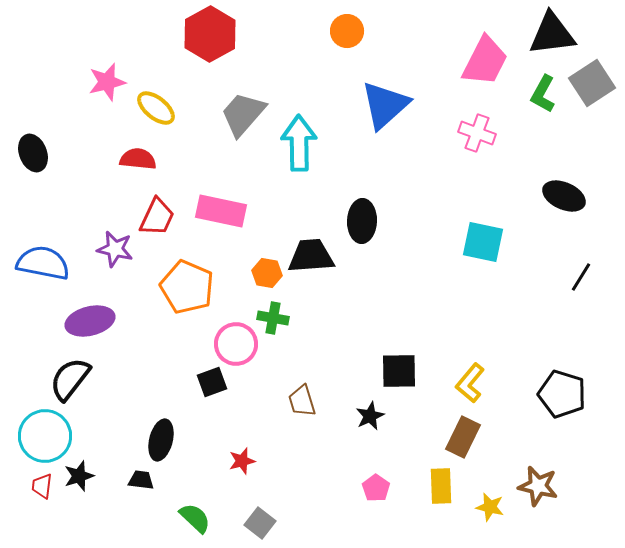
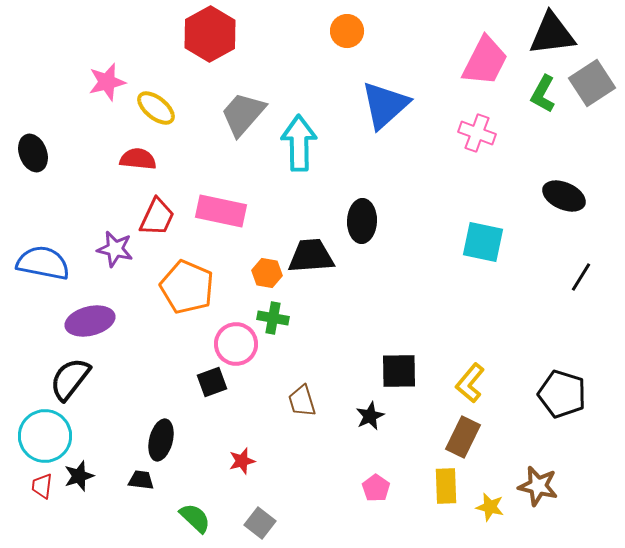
yellow rectangle at (441, 486): moved 5 px right
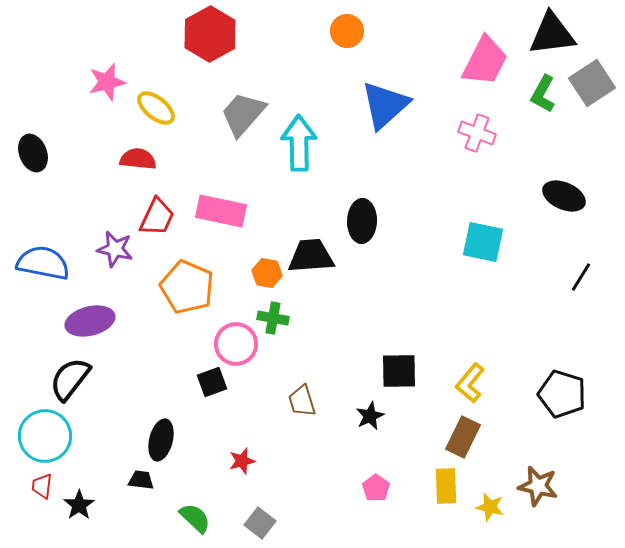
black star at (79, 476): moved 29 px down; rotated 16 degrees counterclockwise
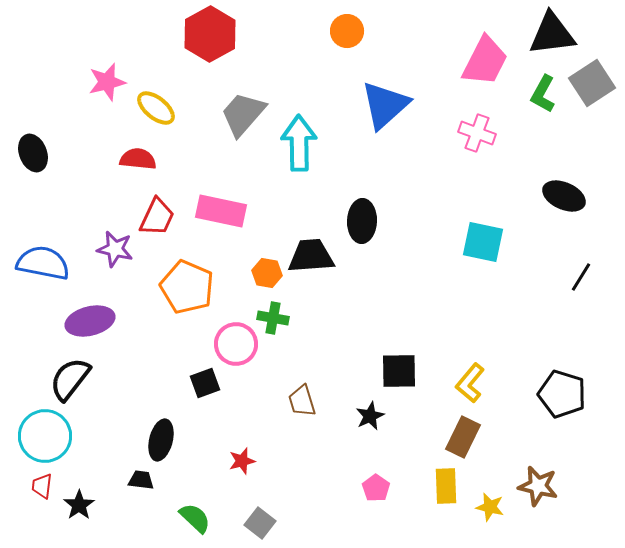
black square at (212, 382): moved 7 px left, 1 px down
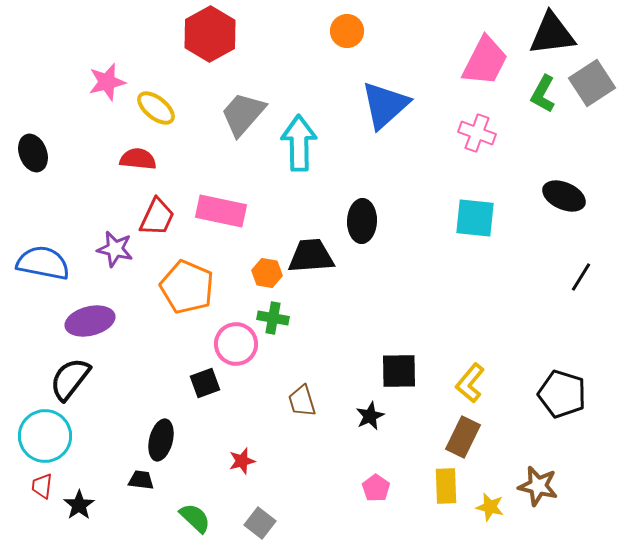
cyan square at (483, 242): moved 8 px left, 24 px up; rotated 6 degrees counterclockwise
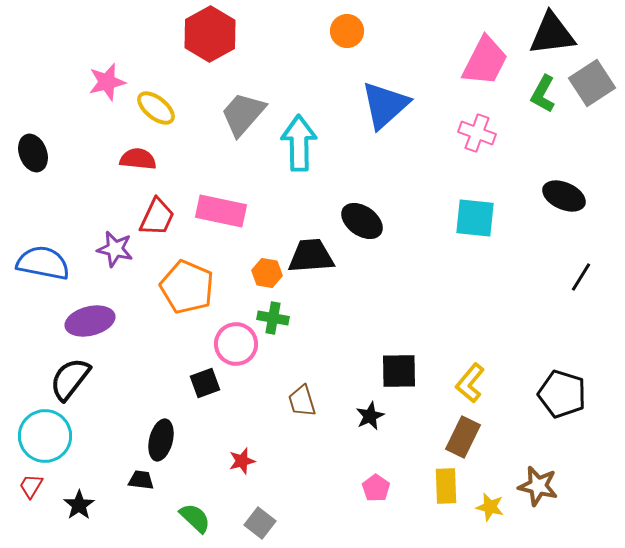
black ellipse at (362, 221): rotated 57 degrees counterclockwise
red trapezoid at (42, 486): moved 11 px left; rotated 24 degrees clockwise
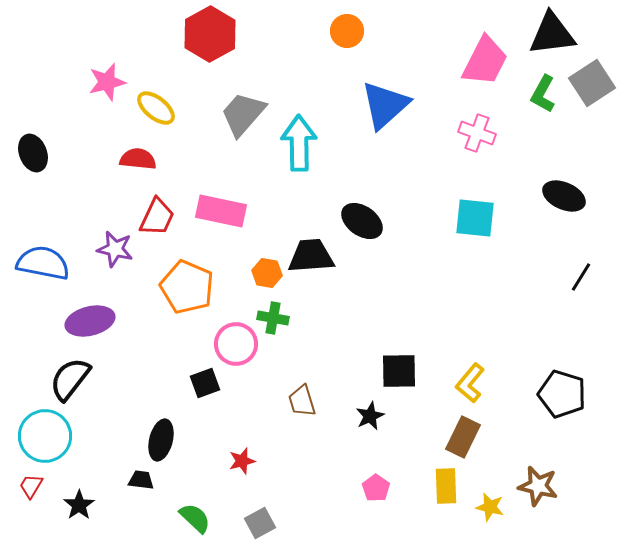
gray square at (260, 523): rotated 24 degrees clockwise
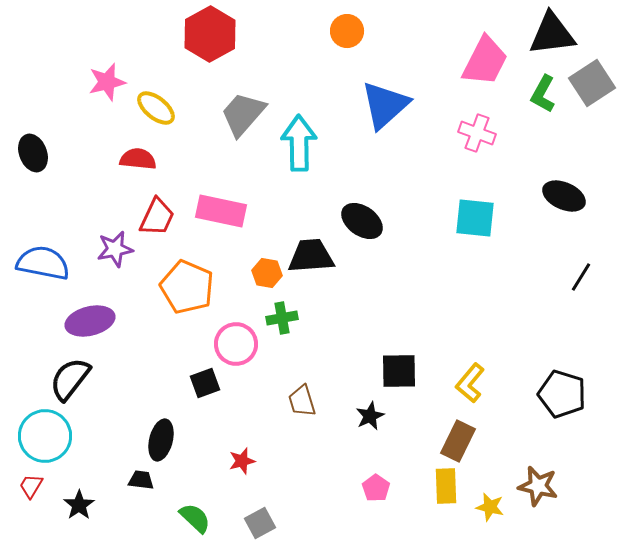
purple star at (115, 249): rotated 24 degrees counterclockwise
green cross at (273, 318): moved 9 px right; rotated 20 degrees counterclockwise
brown rectangle at (463, 437): moved 5 px left, 4 px down
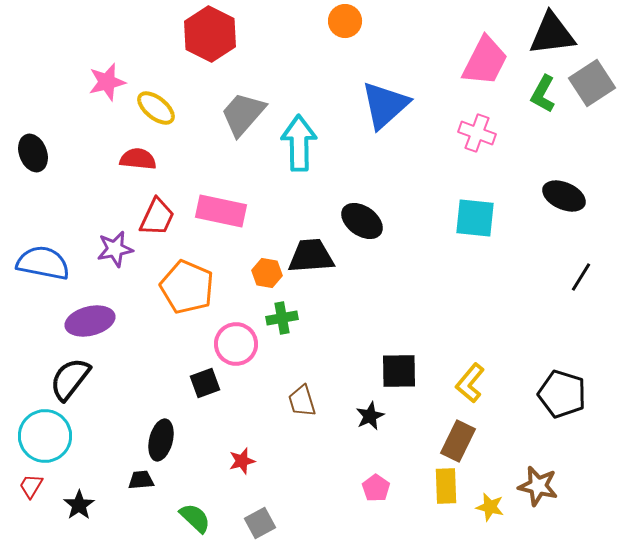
orange circle at (347, 31): moved 2 px left, 10 px up
red hexagon at (210, 34): rotated 4 degrees counterclockwise
black trapezoid at (141, 480): rotated 12 degrees counterclockwise
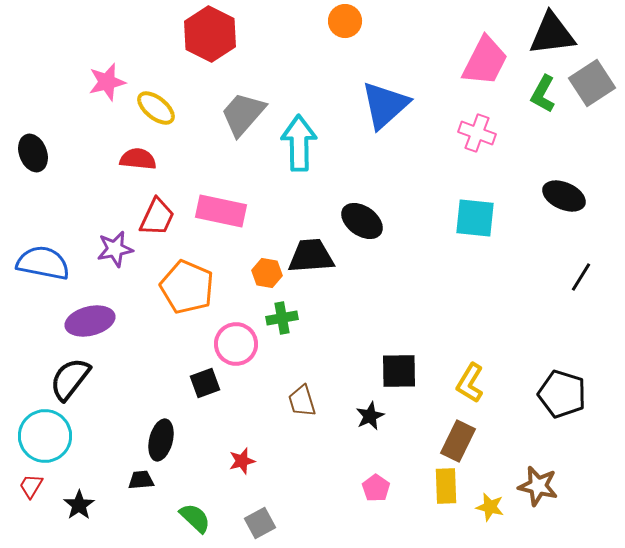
yellow L-shape at (470, 383): rotated 9 degrees counterclockwise
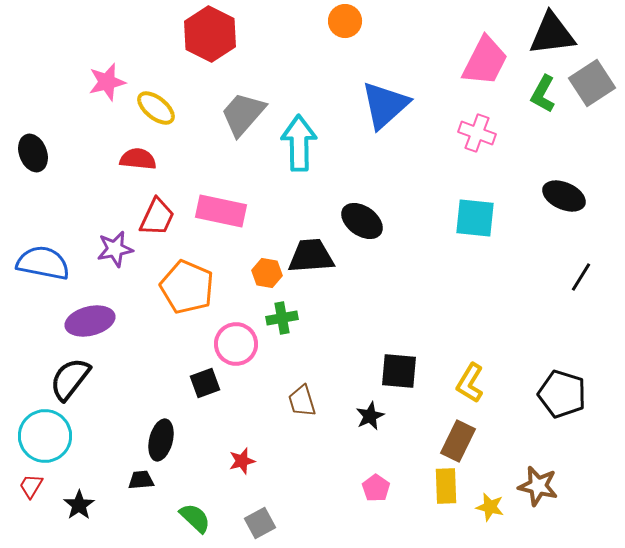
black square at (399, 371): rotated 6 degrees clockwise
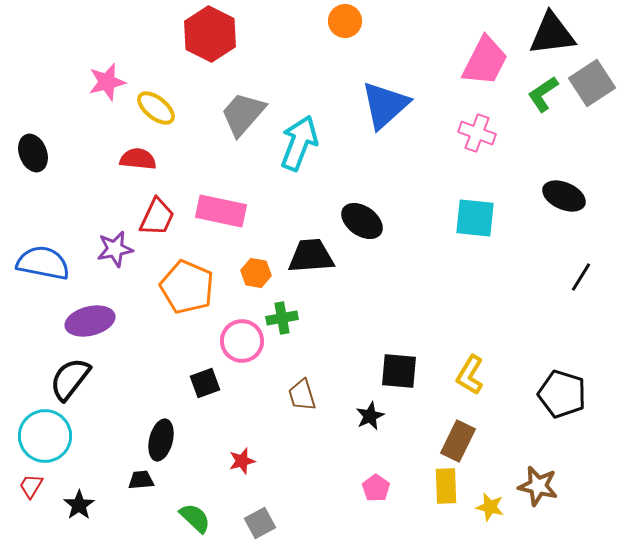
green L-shape at (543, 94): rotated 27 degrees clockwise
cyan arrow at (299, 143): rotated 22 degrees clockwise
orange hexagon at (267, 273): moved 11 px left
pink circle at (236, 344): moved 6 px right, 3 px up
yellow L-shape at (470, 383): moved 8 px up
brown trapezoid at (302, 401): moved 6 px up
